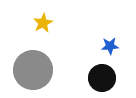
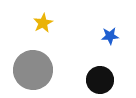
blue star: moved 10 px up
black circle: moved 2 px left, 2 px down
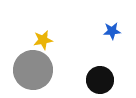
yellow star: moved 17 px down; rotated 18 degrees clockwise
blue star: moved 2 px right, 5 px up
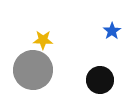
blue star: rotated 30 degrees counterclockwise
yellow star: rotated 12 degrees clockwise
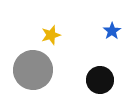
yellow star: moved 8 px right, 5 px up; rotated 18 degrees counterclockwise
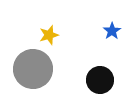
yellow star: moved 2 px left
gray circle: moved 1 px up
